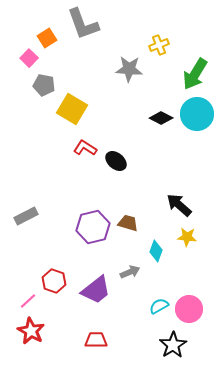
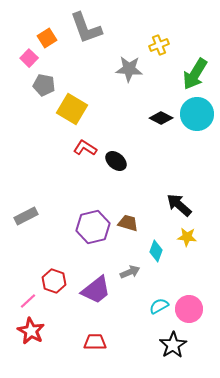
gray L-shape: moved 3 px right, 4 px down
red trapezoid: moved 1 px left, 2 px down
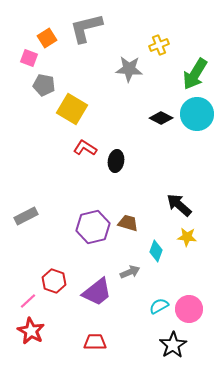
gray L-shape: rotated 96 degrees clockwise
pink square: rotated 24 degrees counterclockwise
black ellipse: rotated 60 degrees clockwise
purple trapezoid: moved 1 px right, 2 px down
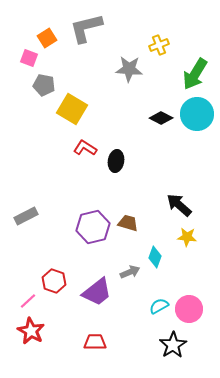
cyan diamond: moved 1 px left, 6 px down
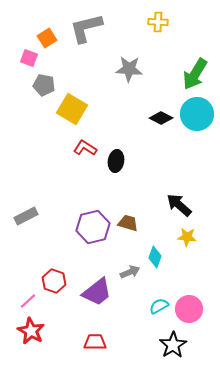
yellow cross: moved 1 px left, 23 px up; rotated 24 degrees clockwise
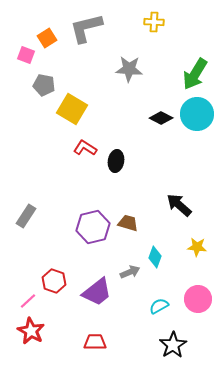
yellow cross: moved 4 px left
pink square: moved 3 px left, 3 px up
gray rectangle: rotated 30 degrees counterclockwise
yellow star: moved 10 px right, 10 px down
pink circle: moved 9 px right, 10 px up
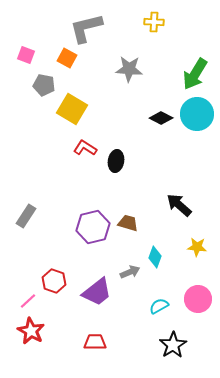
orange square: moved 20 px right, 20 px down; rotated 30 degrees counterclockwise
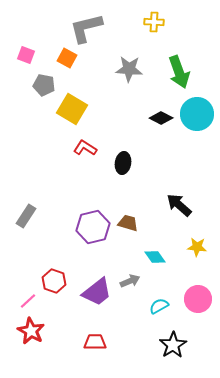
green arrow: moved 16 px left, 2 px up; rotated 52 degrees counterclockwise
black ellipse: moved 7 px right, 2 px down
cyan diamond: rotated 55 degrees counterclockwise
gray arrow: moved 9 px down
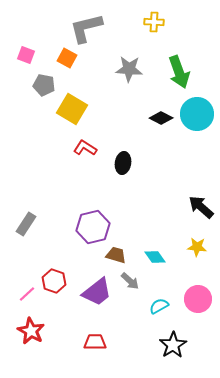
black arrow: moved 22 px right, 2 px down
gray rectangle: moved 8 px down
brown trapezoid: moved 12 px left, 32 px down
gray arrow: rotated 66 degrees clockwise
pink line: moved 1 px left, 7 px up
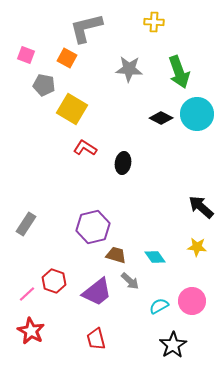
pink circle: moved 6 px left, 2 px down
red trapezoid: moved 1 px right, 3 px up; rotated 105 degrees counterclockwise
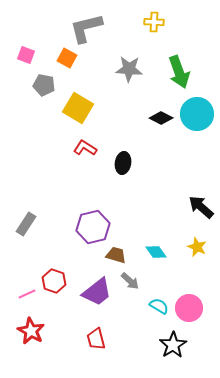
yellow square: moved 6 px right, 1 px up
yellow star: rotated 18 degrees clockwise
cyan diamond: moved 1 px right, 5 px up
pink line: rotated 18 degrees clockwise
pink circle: moved 3 px left, 7 px down
cyan semicircle: rotated 60 degrees clockwise
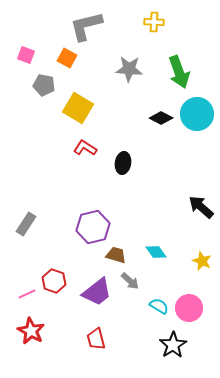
gray L-shape: moved 2 px up
yellow star: moved 5 px right, 14 px down
